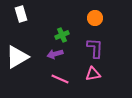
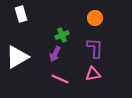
purple arrow: rotated 49 degrees counterclockwise
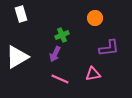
purple L-shape: moved 14 px right; rotated 80 degrees clockwise
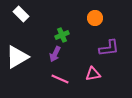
white rectangle: rotated 28 degrees counterclockwise
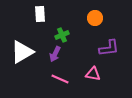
white rectangle: moved 19 px right; rotated 42 degrees clockwise
white triangle: moved 5 px right, 5 px up
pink triangle: rotated 21 degrees clockwise
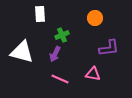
white triangle: rotated 45 degrees clockwise
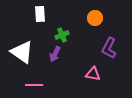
purple L-shape: rotated 125 degrees clockwise
white triangle: rotated 20 degrees clockwise
pink line: moved 26 px left, 6 px down; rotated 24 degrees counterclockwise
